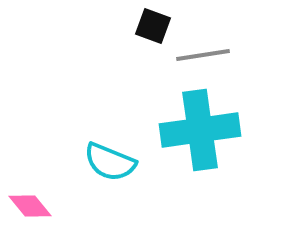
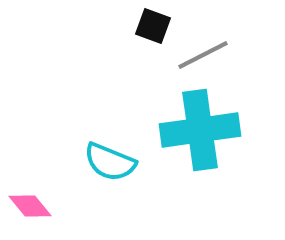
gray line: rotated 18 degrees counterclockwise
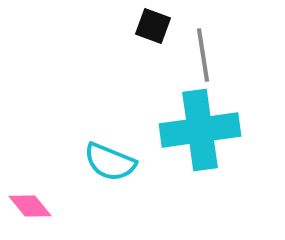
gray line: rotated 72 degrees counterclockwise
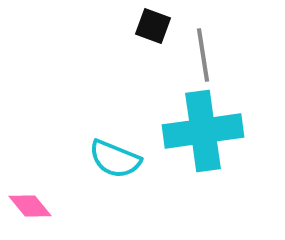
cyan cross: moved 3 px right, 1 px down
cyan semicircle: moved 5 px right, 3 px up
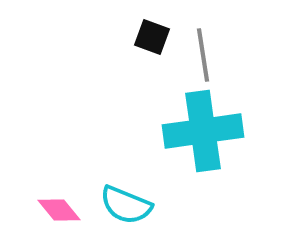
black square: moved 1 px left, 11 px down
cyan semicircle: moved 11 px right, 46 px down
pink diamond: moved 29 px right, 4 px down
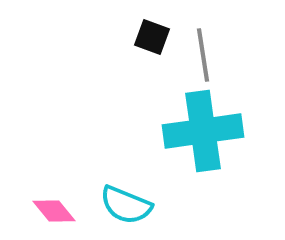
pink diamond: moved 5 px left, 1 px down
